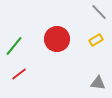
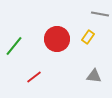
gray line: moved 1 px right, 2 px down; rotated 36 degrees counterclockwise
yellow rectangle: moved 8 px left, 3 px up; rotated 24 degrees counterclockwise
red line: moved 15 px right, 3 px down
gray triangle: moved 4 px left, 7 px up
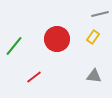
gray line: rotated 24 degrees counterclockwise
yellow rectangle: moved 5 px right
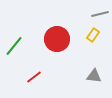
yellow rectangle: moved 2 px up
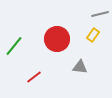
gray triangle: moved 14 px left, 9 px up
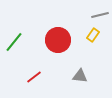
gray line: moved 1 px down
red circle: moved 1 px right, 1 px down
green line: moved 4 px up
gray triangle: moved 9 px down
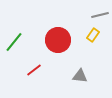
red line: moved 7 px up
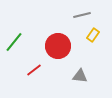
gray line: moved 18 px left
red circle: moved 6 px down
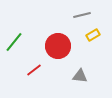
yellow rectangle: rotated 24 degrees clockwise
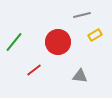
yellow rectangle: moved 2 px right
red circle: moved 4 px up
